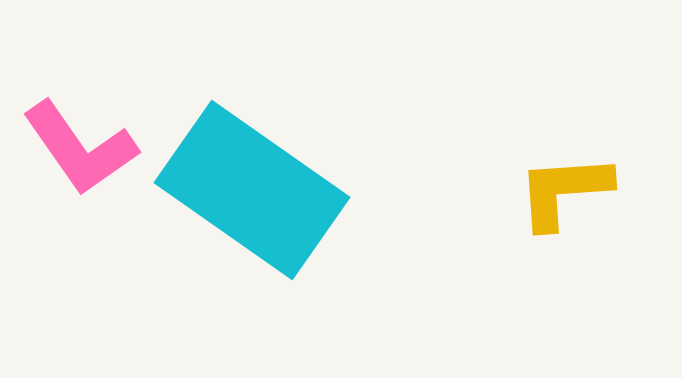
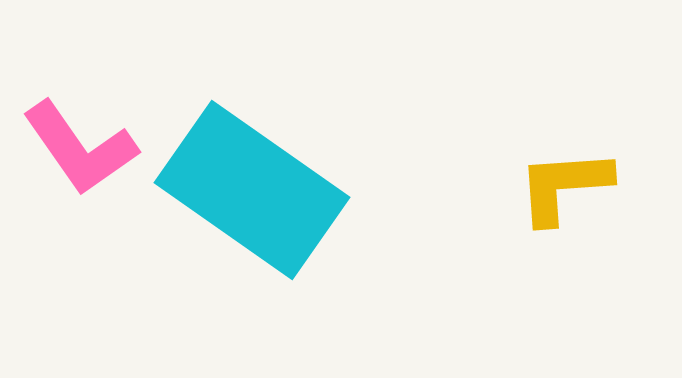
yellow L-shape: moved 5 px up
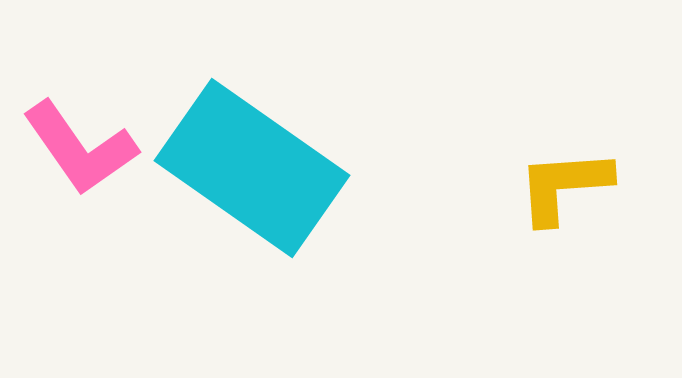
cyan rectangle: moved 22 px up
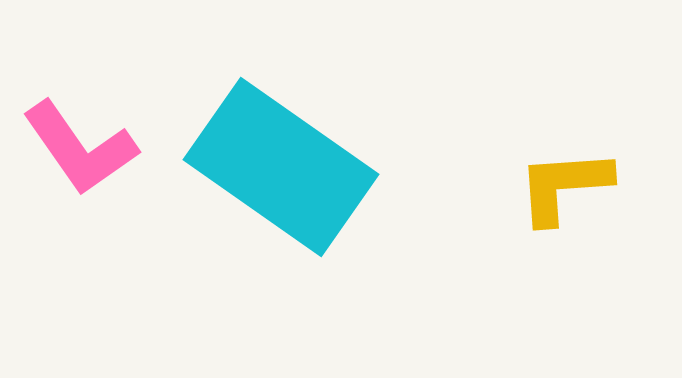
cyan rectangle: moved 29 px right, 1 px up
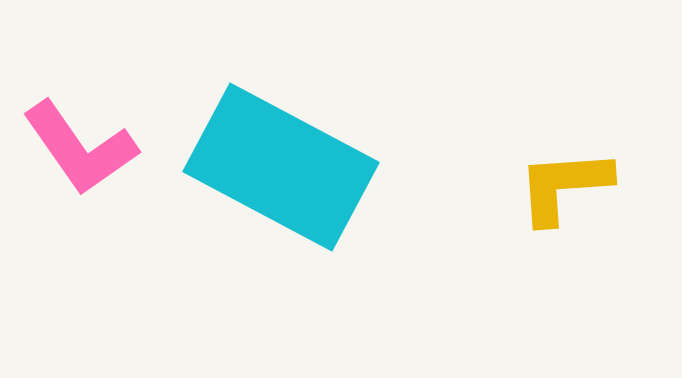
cyan rectangle: rotated 7 degrees counterclockwise
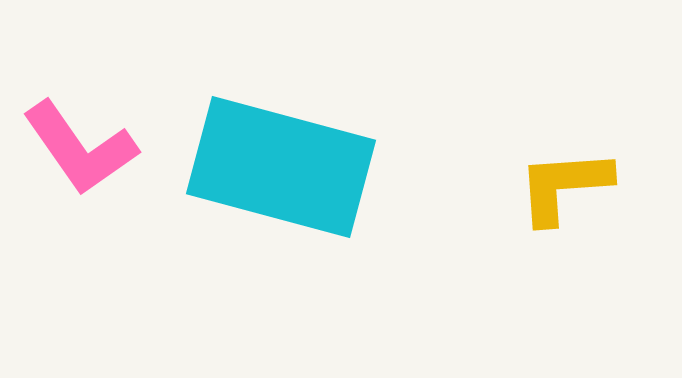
cyan rectangle: rotated 13 degrees counterclockwise
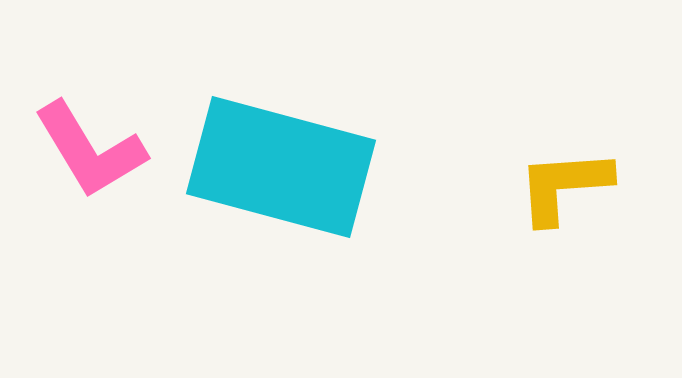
pink L-shape: moved 10 px right, 2 px down; rotated 4 degrees clockwise
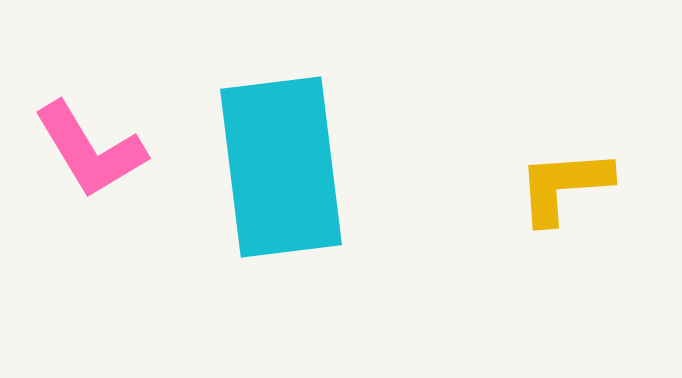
cyan rectangle: rotated 68 degrees clockwise
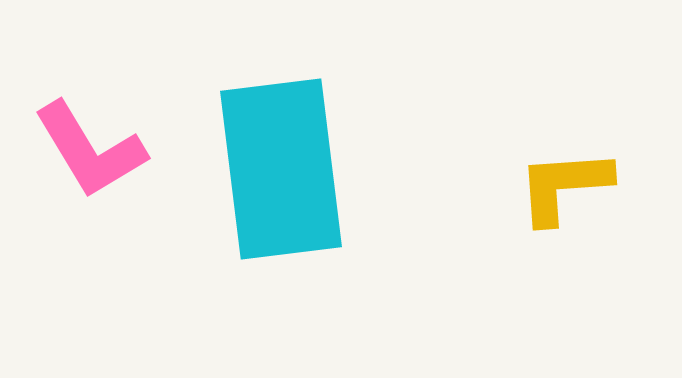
cyan rectangle: moved 2 px down
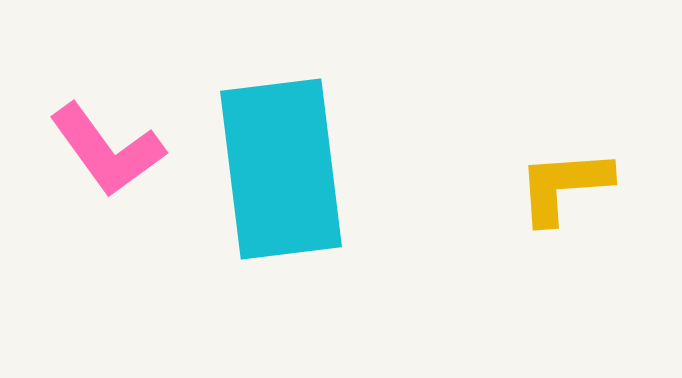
pink L-shape: moved 17 px right; rotated 5 degrees counterclockwise
